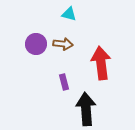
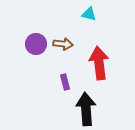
cyan triangle: moved 20 px right
red arrow: moved 2 px left
purple rectangle: moved 1 px right
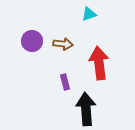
cyan triangle: rotated 35 degrees counterclockwise
purple circle: moved 4 px left, 3 px up
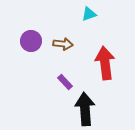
purple circle: moved 1 px left
red arrow: moved 6 px right
purple rectangle: rotated 28 degrees counterclockwise
black arrow: moved 1 px left
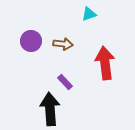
black arrow: moved 35 px left
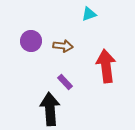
brown arrow: moved 2 px down
red arrow: moved 1 px right, 3 px down
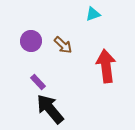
cyan triangle: moved 4 px right
brown arrow: moved 1 px up; rotated 36 degrees clockwise
purple rectangle: moved 27 px left
black arrow: rotated 36 degrees counterclockwise
